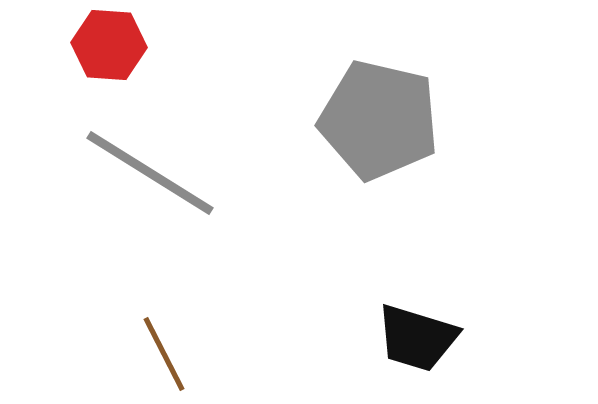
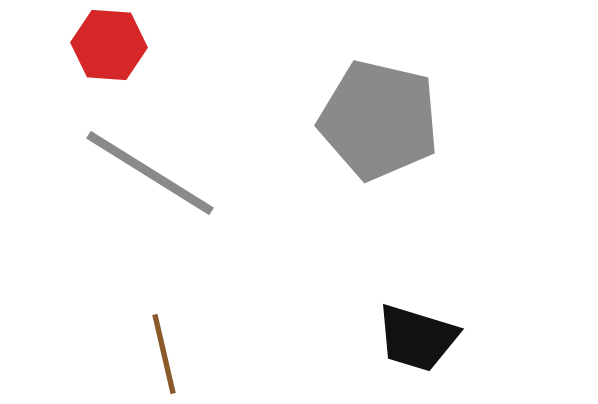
brown line: rotated 14 degrees clockwise
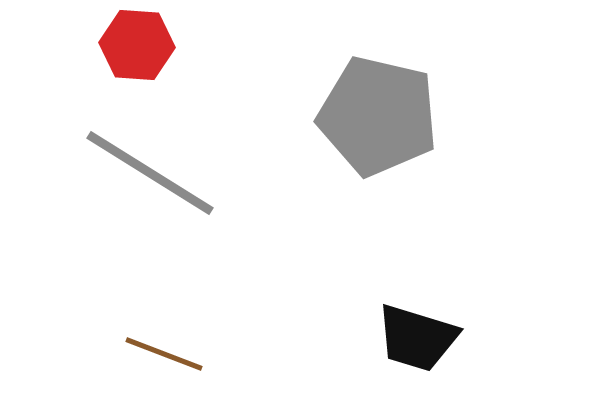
red hexagon: moved 28 px right
gray pentagon: moved 1 px left, 4 px up
brown line: rotated 56 degrees counterclockwise
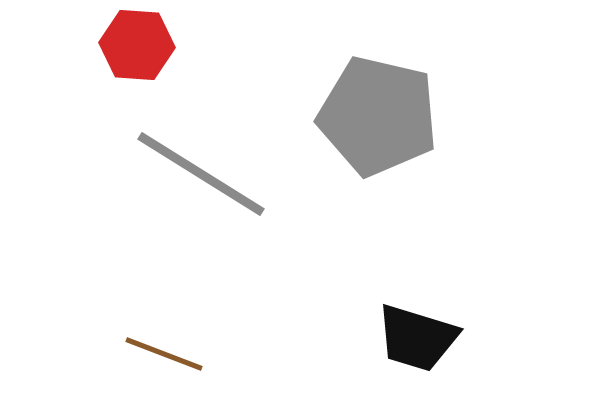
gray line: moved 51 px right, 1 px down
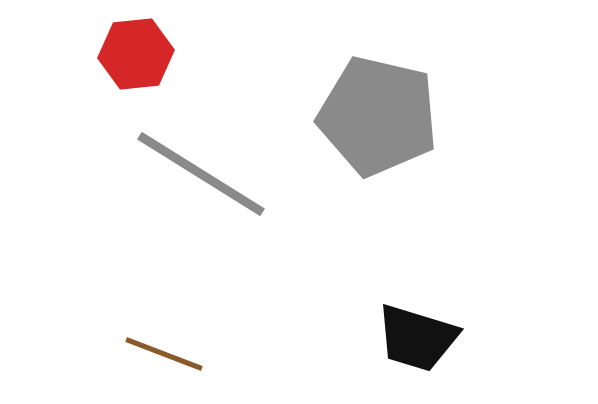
red hexagon: moved 1 px left, 9 px down; rotated 10 degrees counterclockwise
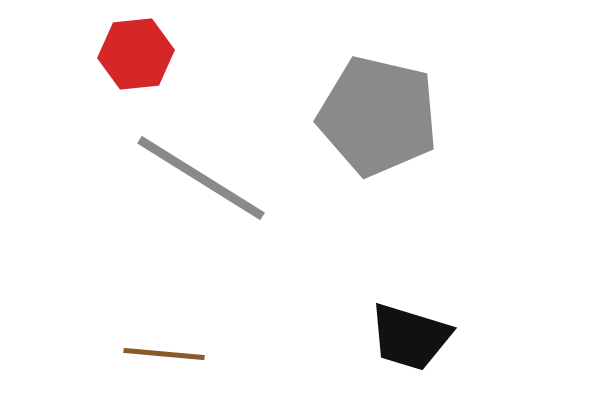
gray line: moved 4 px down
black trapezoid: moved 7 px left, 1 px up
brown line: rotated 16 degrees counterclockwise
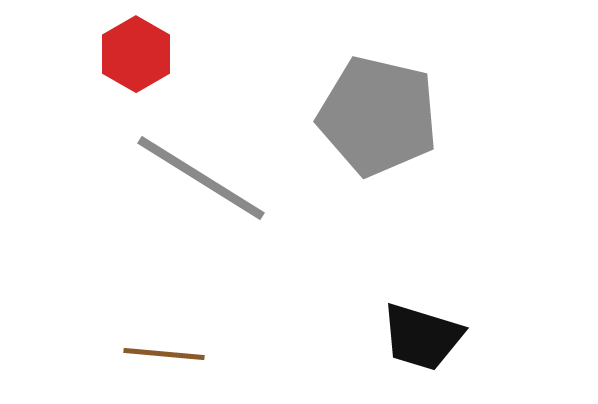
red hexagon: rotated 24 degrees counterclockwise
black trapezoid: moved 12 px right
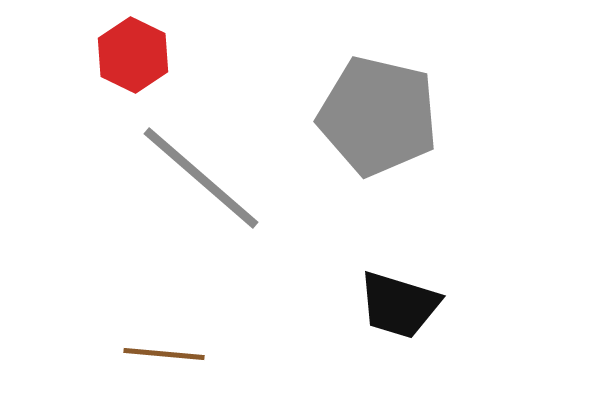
red hexagon: moved 3 px left, 1 px down; rotated 4 degrees counterclockwise
gray line: rotated 9 degrees clockwise
black trapezoid: moved 23 px left, 32 px up
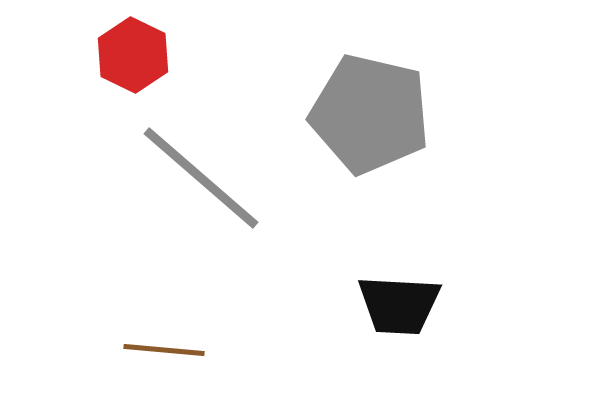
gray pentagon: moved 8 px left, 2 px up
black trapezoid: rotated 14 degrees counterclockwise
brown line: moved 4 px up
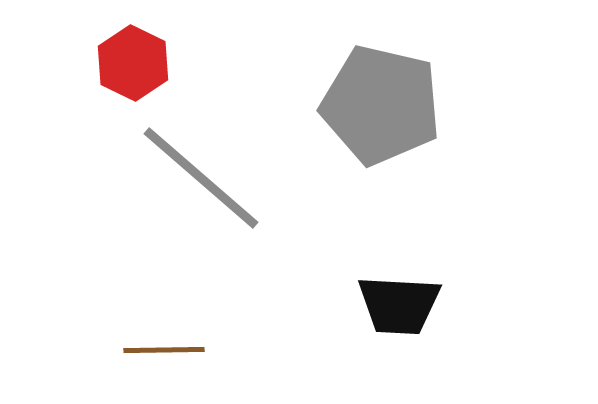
red hexagon: moved 8 px down
gray pentagon: moved 11 px right, 9 px up
brown line: rotated 6 degrees counterclockwise
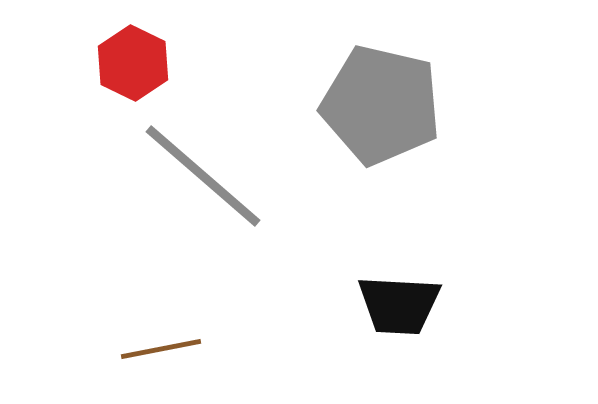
gray line: moved 2 px right, 2 px up
brown line: moved 3 px left, 1 px up; rotated 10 degrees counterclockwise
